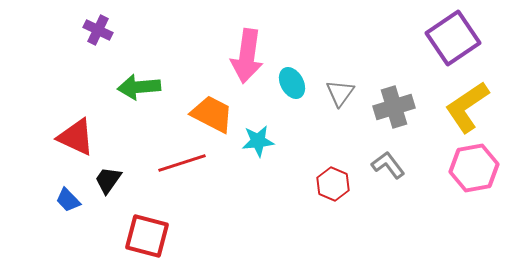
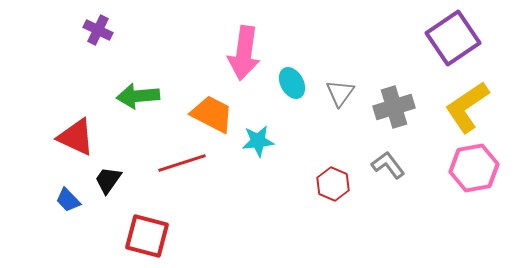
pink arrow: moved 3 px left, 3 px up
green arrow: moved 1 px left, 9 px down
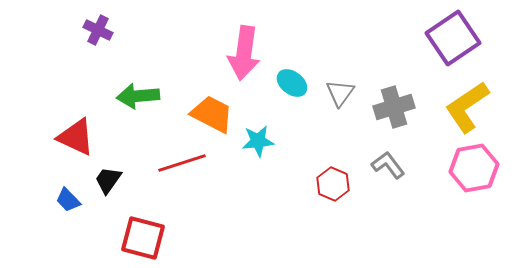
cyan ellipse: rotated 24 degrees counterclockwise
red square: moved 4 px left, 2 px down
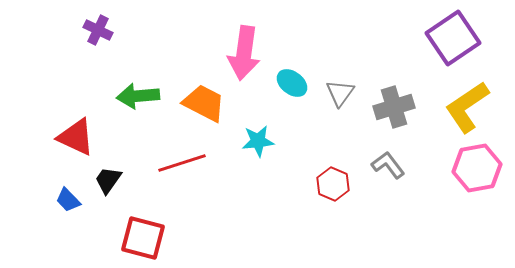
orange trapezoid: moved 8 px left, 11 px up
pink hexagon: moved 3 px right
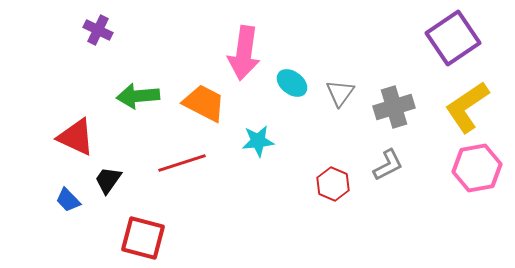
gray L-shape: rotated 100 degrees clockwise
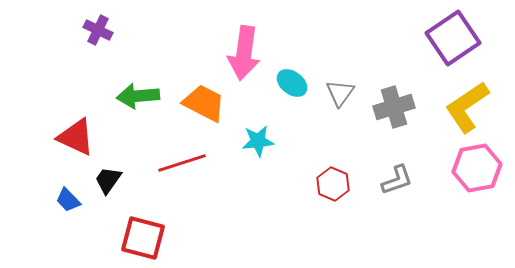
gray L-shape: moved 9 px right, 15 px down; rotated 8 degrees clockwise
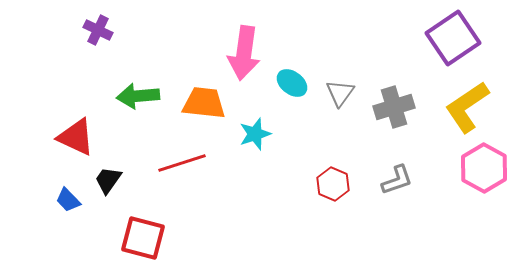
orange trapezoid: rotated 21 degrees counterclockwise
cyan star: moved 3 px left, 7 px up; rotated 12 degrees counterclockwise
pink hexagon: moved 7 px right; rotated 21 degrees counterclockwise
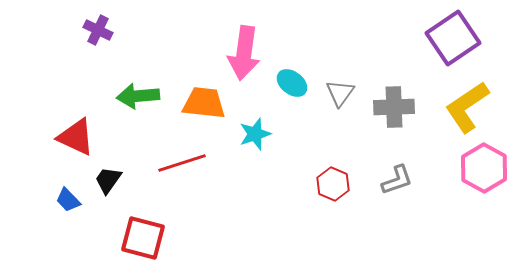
gray cross: rotated 15 degrees clockwise
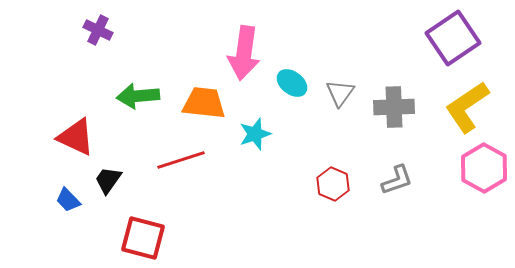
red line: moved 1 px left, 3 px up
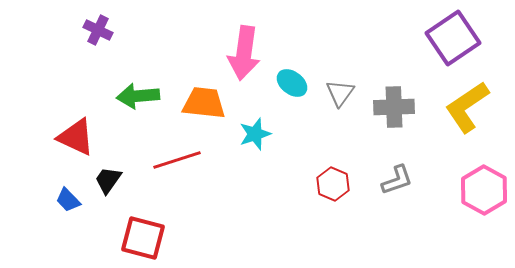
red line: moved 4 px left
pink hexagon: moved 22 px down
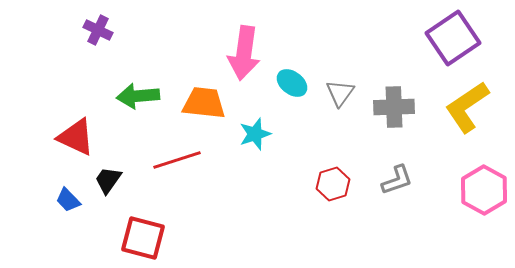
red hexagon: rotated 20 degrees clockwise
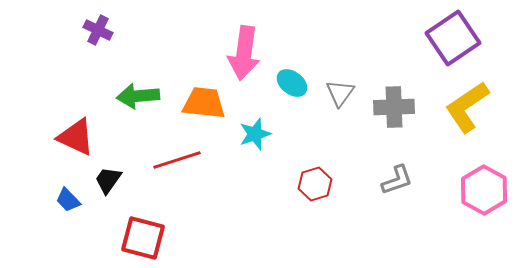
red hexagon: moved 18 px left
